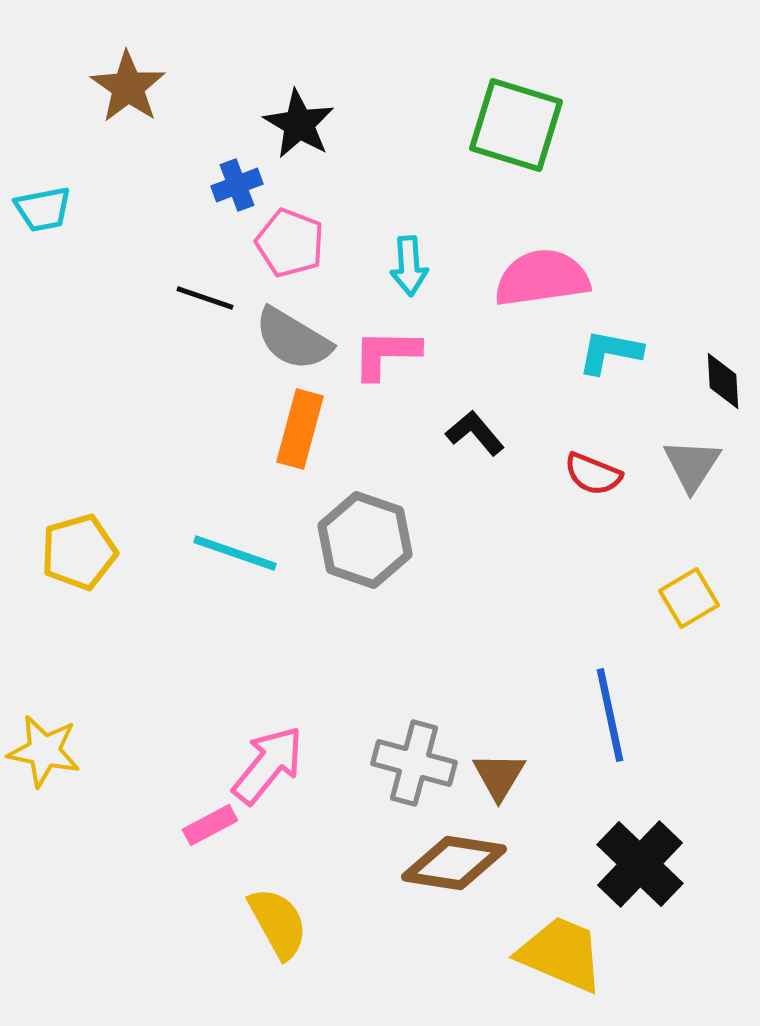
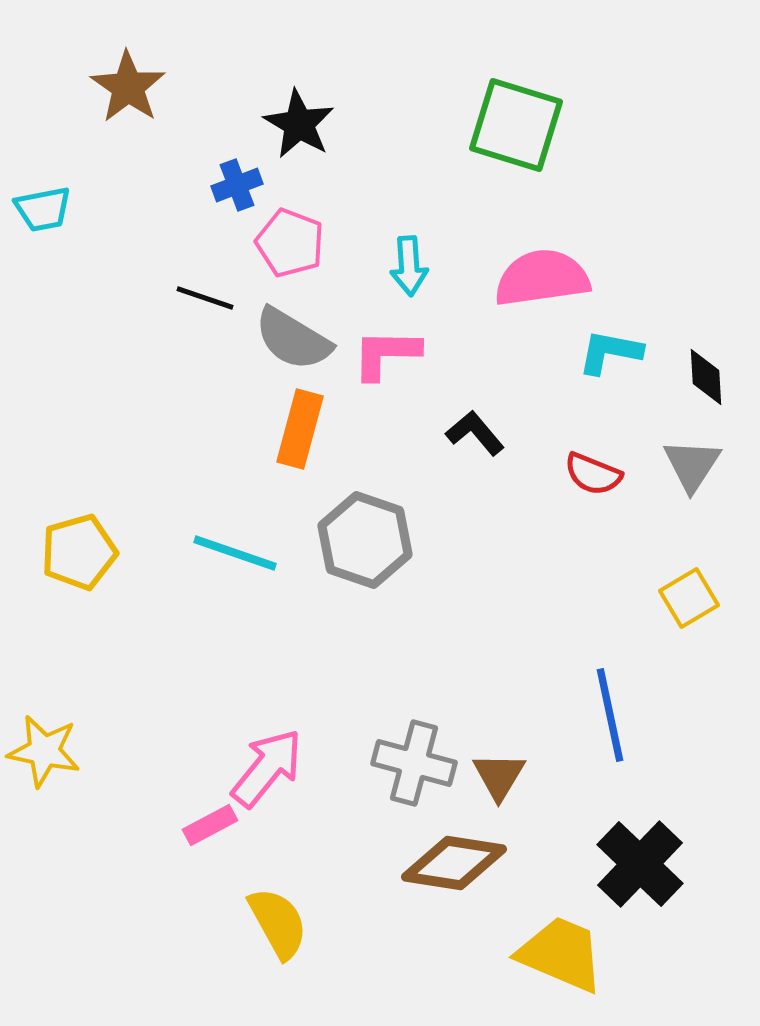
black diamond: moved 17 px left, 4 px up
pink arrow: moved 1 px left, 3 px down
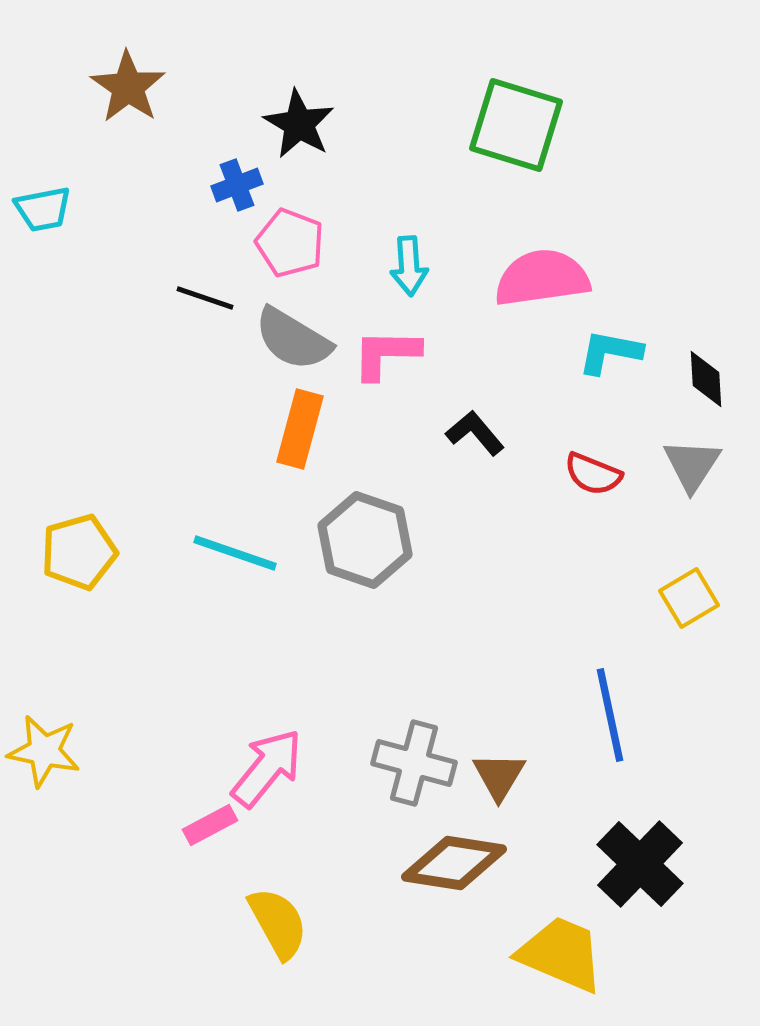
black diamond: moved 2 px down
